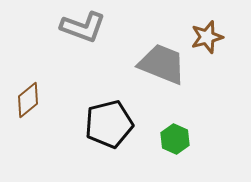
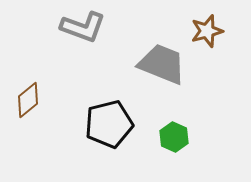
brown star: moved 6 px up
green hexagon: moved 1 px left, 2 px up
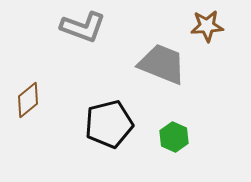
brown star: moved 5 px up; rotated 12 degrees clockwise
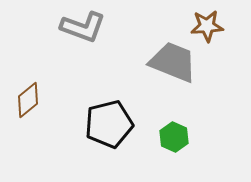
gray trapezoid: moved 11 px right, 2 px up
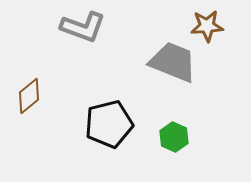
brown diamond: moved 1 px right, 4 px up
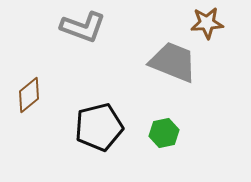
brown star: moved 3 px up
brown diamond: moved 1 px up
black pentagon: moved 10 px left, 3 px down
green hexagon: moved 10 px left, 4 px up; rotated 24 degrees clockwise
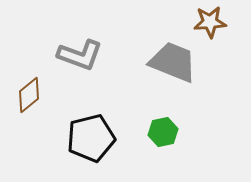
brown star: moved 3 px right, 1 px up
gray L-shape: moved 3 px left, 28 px down
black pentagon: moved 8 px left, 11 px down
green hexagon: moved 1 px left, 1 px up
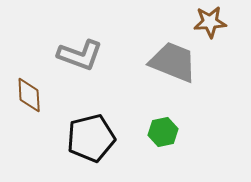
brown diamond: rotated 54 degrees counterclockwise
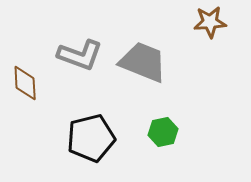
gray trapezoid: moved 30 px left
brown diamond: moved 4 px left, 12 px up
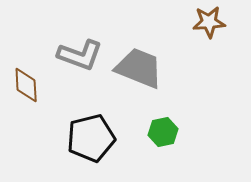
brown star: moved 1 px left
gray trapezoid: moved 4 px left, 6 px down
brown diamond: moved 1 px right, 2 px down
